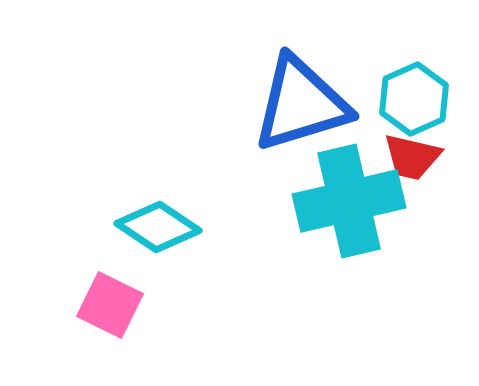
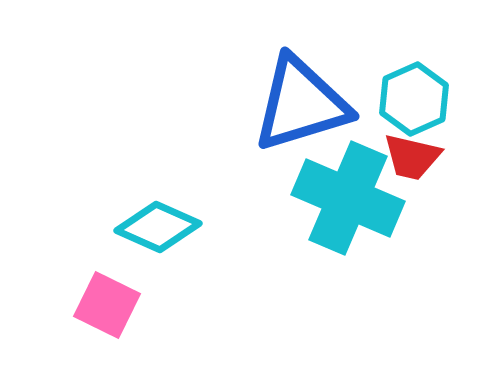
cyan cross: moved 1 px left, 3 px up; rotated 36 degrees clockwise
cyan diamond: rotated 10 degrees counterclockwise
pink square: moved 3 px left
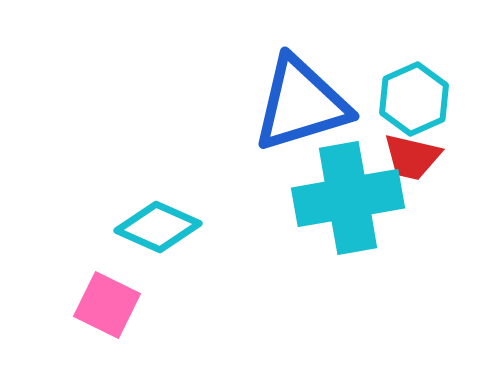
cyan cross: rotated 33 degrees counterclockwise
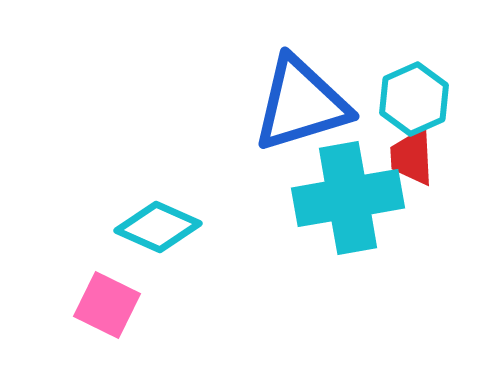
red trapezoid: rotated 74 degrees clockwise
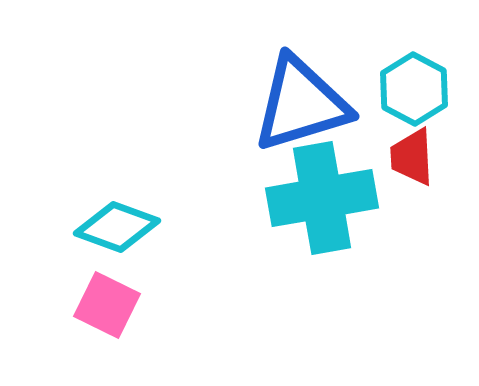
cyan hexagon: moved 10 px up; rotated 8 degrees counterclockwise
cyan cross: moved 26 px left
cyan diamond: moved 41 px left; rotated 4 degrees counterclockwise
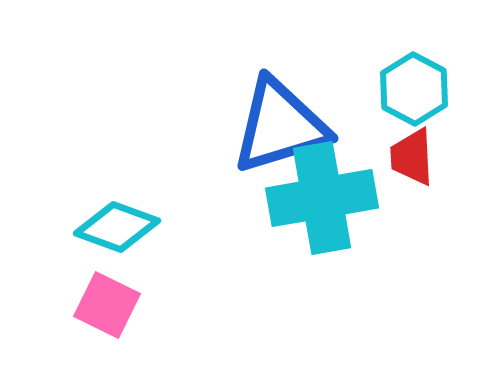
blue triangle: moved 21 px left, 22 px down
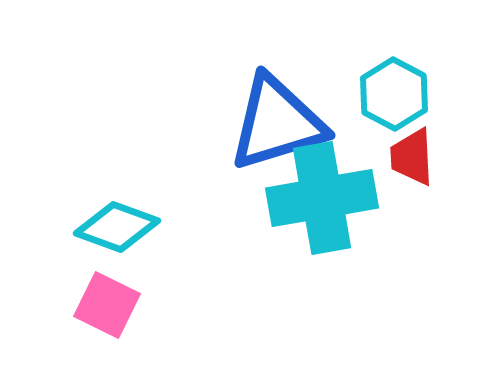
cyan hexagon: moved 20 px left, 5 px down
blue triangle: moved 3 px left, 3 px up
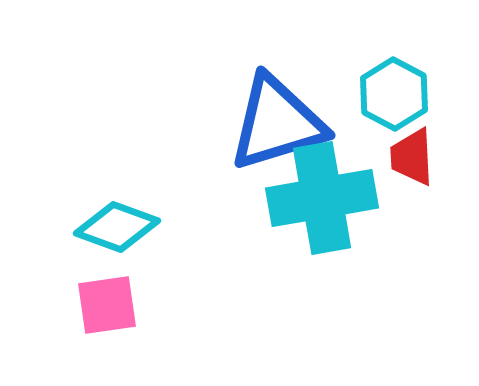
pink square: rotated 34 degrees counterclockwise
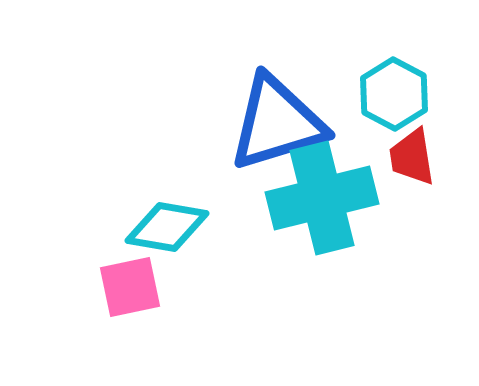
red trapezoid: rotated 6 degrees counterclockwise
cyan cross: rotated 4 degrees counterclockwise
cyan diamond: moved 50 px right; rotated 10 degrees counterclockwise
pink square: moved 23 px right, 18 px up; rotated 4 degrees counterclockwise
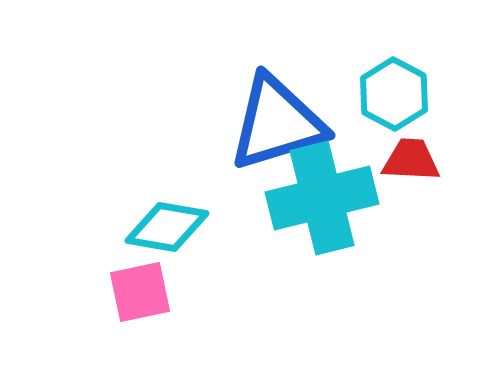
red trapezoid: moved 1 px left, 3 px down; rotated 102 degrees clockwise
pink square: moved 10 px right, 5 px down
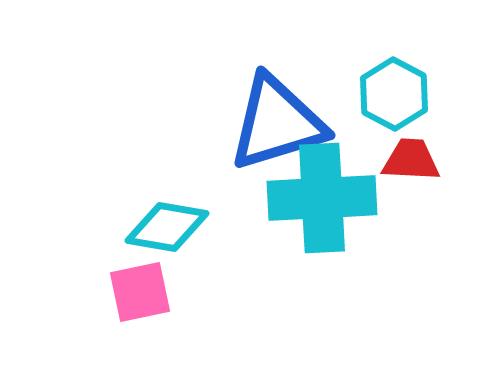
cyan cross: rotated 11 degrees clockwise
